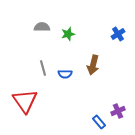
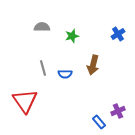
green star: moved 4 px right, 2 px down
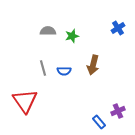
gray semicircle: moved 6 px right, 4 px down
blue cross: moved 6 px up
blue semicircle: moved 1 px left, 3 px up
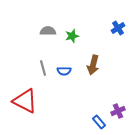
red triangle: rotated 28 degrees counterclockwise
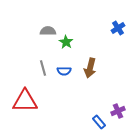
green star: moved 6 px left, 6 px down; rotated 24 degrees counterclockwise
brown arrow: moved 3 px left, 3 px down
red triangle: rotated 28 degrees counterclockwise
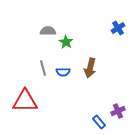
blue semicircle: moved 1 px left, 1 px down
